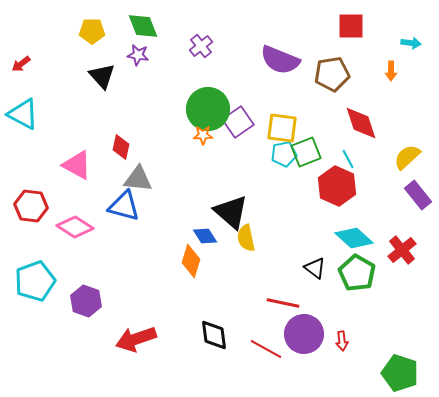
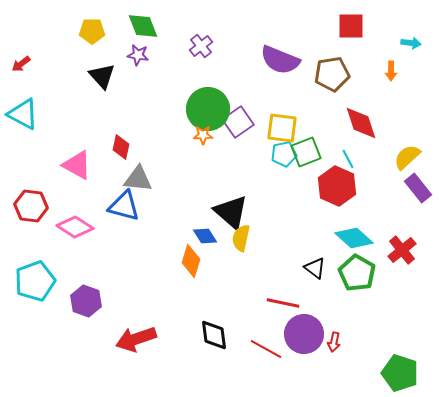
purple rectangle at (418, 195): moved 7 px up
yellow semicircle at (246, 238): moved 5 px left; rotated 24 degrees clockwise
red arrow at (342, 341): moved 8 px left, 1 px down; rotated 18 degrees clockwise
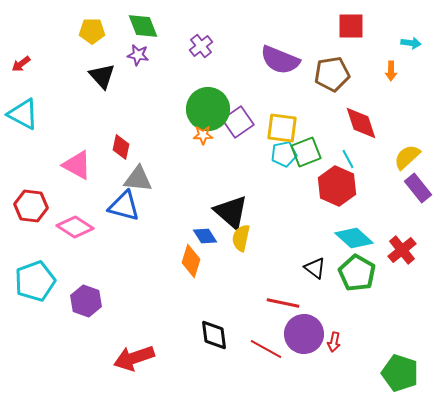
red arrow at (136, 339): moved 2 px left, 19 px down
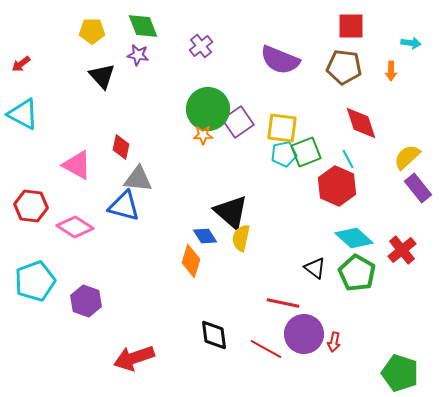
brown pentagon at (332, 74): moved 12 px right, 7 px up; rotated 16 degrees clockwise
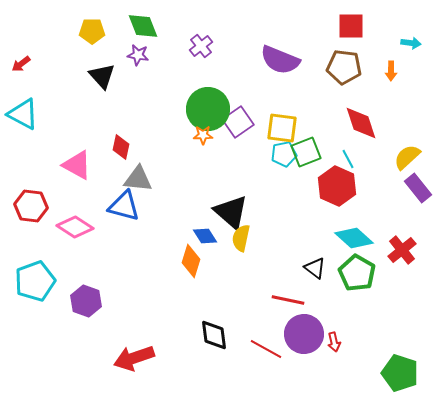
red line at (283, 303): moved 5 px right, 3 px up
red arrow at (334, 342): rotated 24 degrees counterclockwise
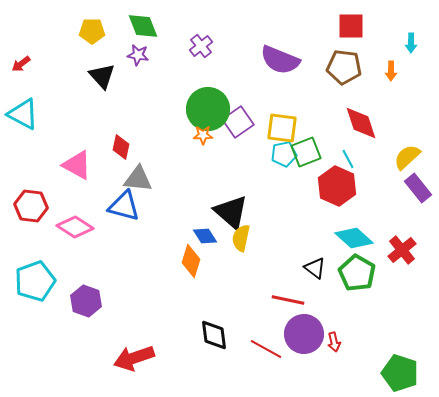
cyan arrow at (411, 43): rotated 84 degrees clockwise
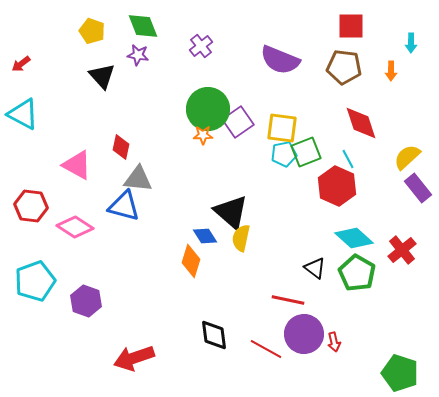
yellow pentagon at (92, 31): rotated 20 degrees clockwise
